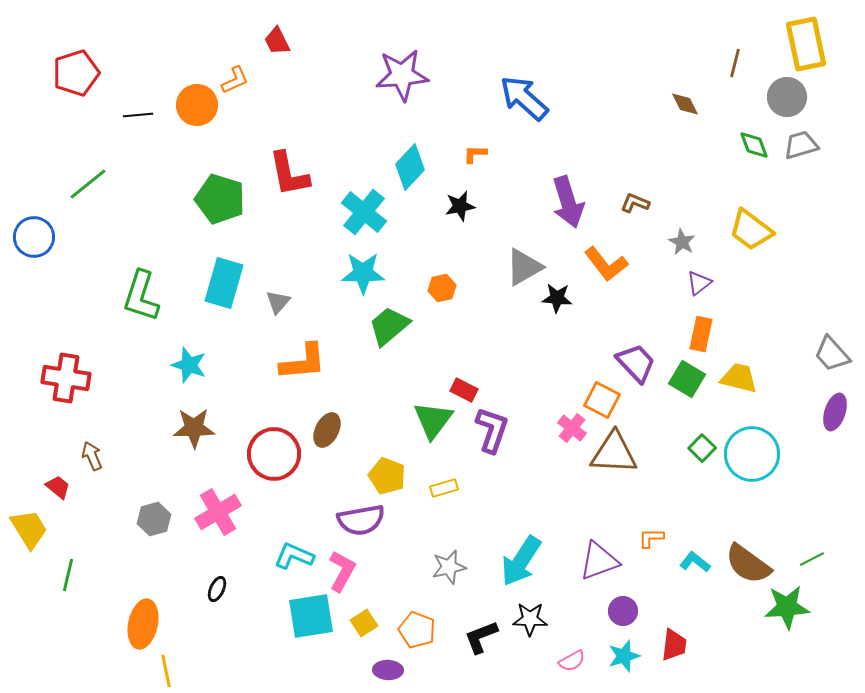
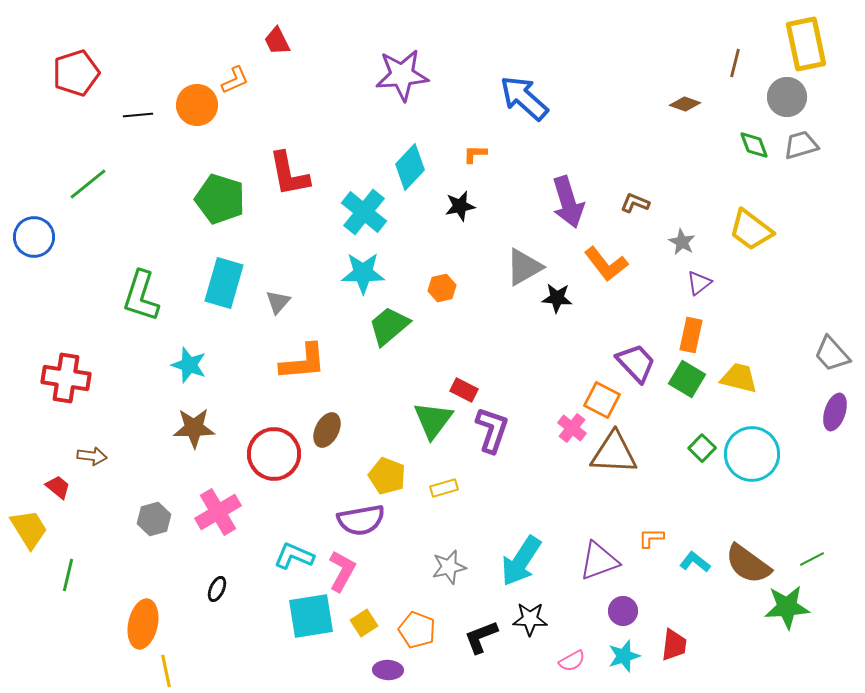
brown diamond at (685, 104): rotated 44 degrees counterclockwise
orange rectangle at (701, 334): moved 10 px left, 1 px down
brown arrow at (92, 456): rotated 120 degrees clockwise
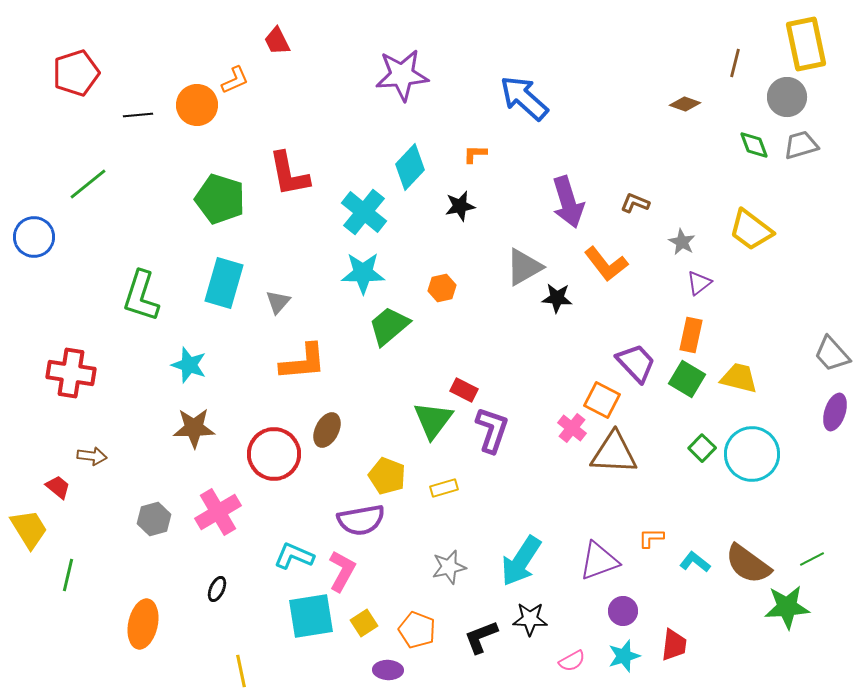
red cross at (66, 378): moved 5 px right, 5 px up
yellow line at (166, 671): moved 75 px right
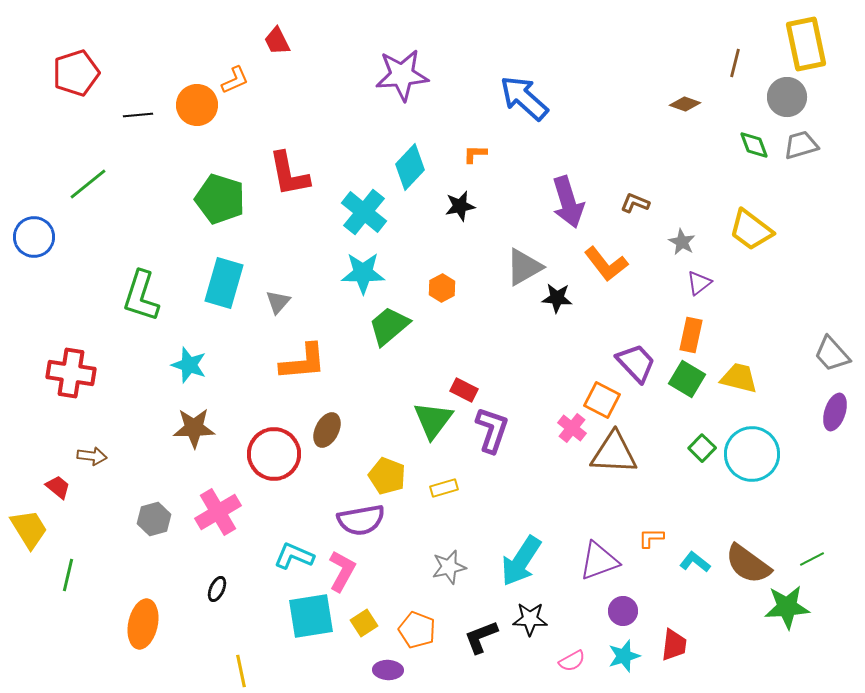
orange hexagon at (442, 288): rotated 16 degrees counterclockwise
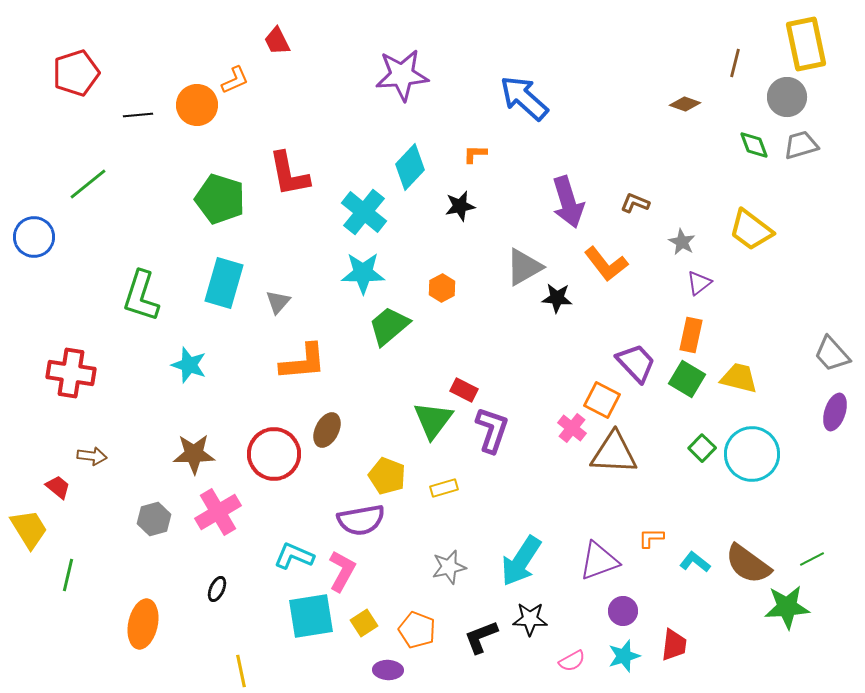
brown star at (194, 428): moved 26 px down
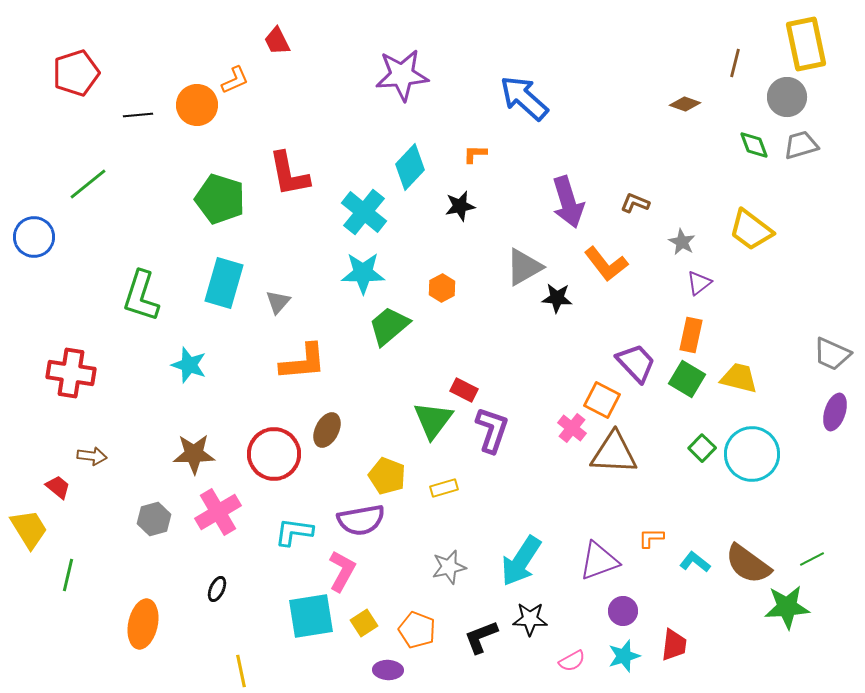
gray trapezoid at (832, 354): rotated 24 degrees counterclockwise
cyan L-shape at (294, 556): moved 24 px up; rotated 15 degrees counterclockwise
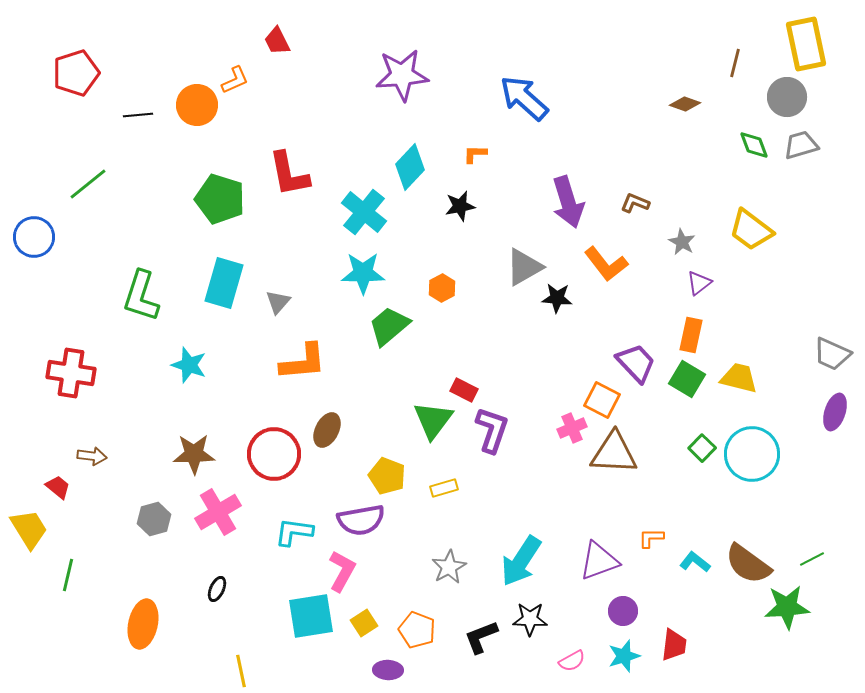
pink cross at (572, 428): rotated 28 degrees clockwise
gray star at (449, 567): rotated 16 degrees counterclockwise
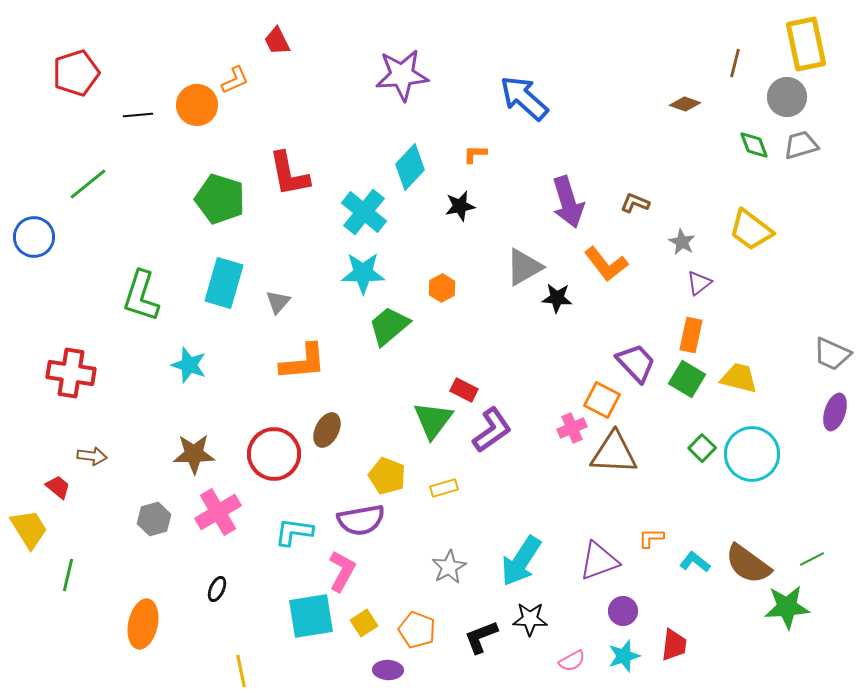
purple L-shape at (492, 430): rotated 36 degrees clockwise
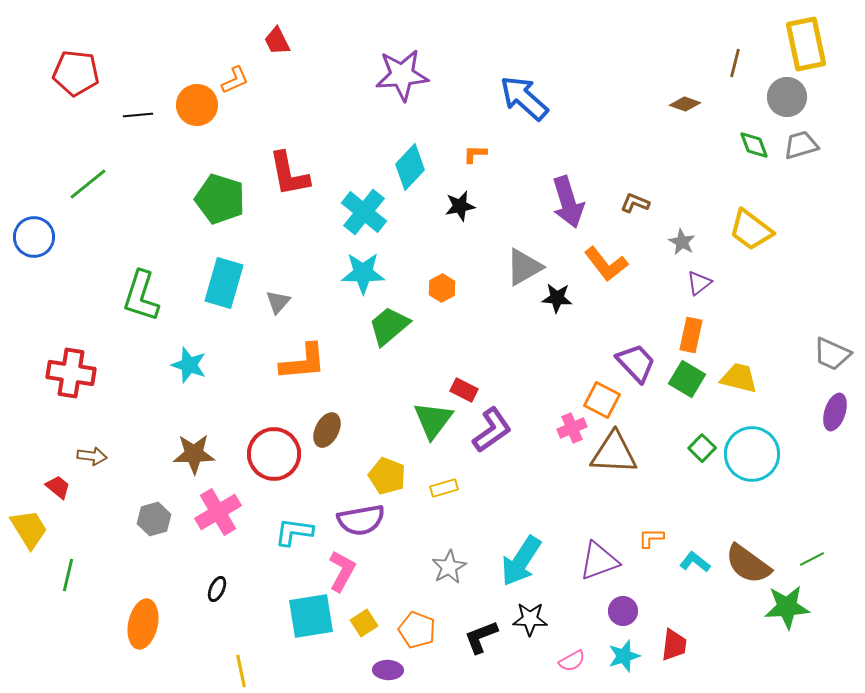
red pentagon at (76, 73): rotated 24 degrees clockwise
